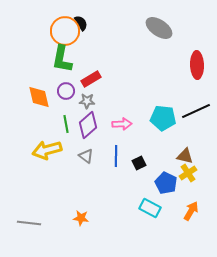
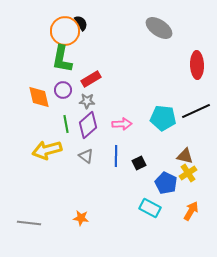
purple circle: moved 3 px left, 1 px up
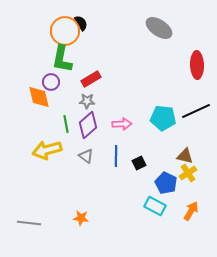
purple circle: moved 12 px left, 8 px up
cyan rectangle: moved 5 px right, 2 px up
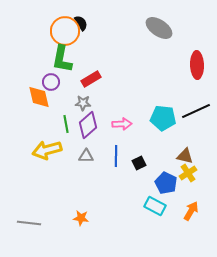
gray star: moved 4 px left, 2 px down
gray triangle: rotated 35 degrees counterclockwise
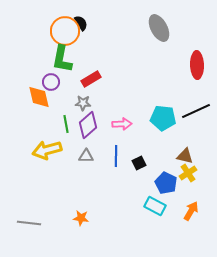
gray ellipse: rotated 28 degrees clockwise
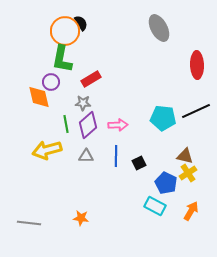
pink arrow: moved 4 px left, 1 px down
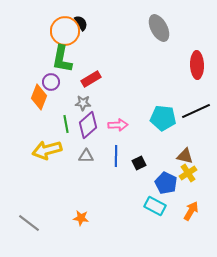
orange diamond: rotated 35 degrees clockwise
gray line: rotated 30 degrees clockwise
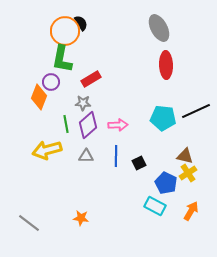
red ellipse: moved 31 px left
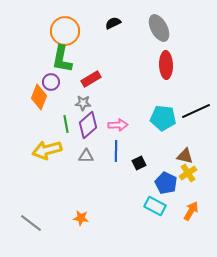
black semicircle: moved 32 px right; rotated 84 degrees counterclockwise
blue line: moved 5 px up
gray line: moved 2 px right
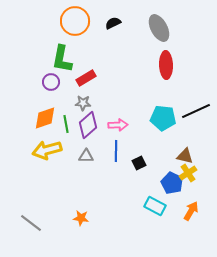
orange circle: moved 10 px right, 10 px up
red rectangle: moved 5 px left, 1 px up
orange diamond: moved 6 px right, 21 px down; rotated 50 degrees clockwise
blue pentagon: moved 6 px right
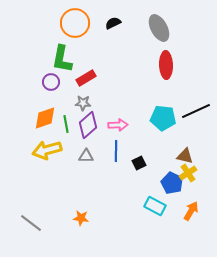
orange circle: moved 2 px down
